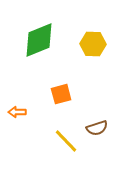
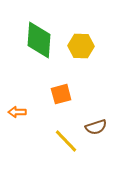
green diamond: rotated 63 degrees counterclockwise
yellow hexagon: moved 12 px left, 2 px down
brown semicircle: moved 1 px left, 1 px up
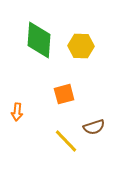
orange square: moved 3 px right
orange arrow: rotated 84 degrees counterclockwise
brown semicircle: moved 2 px left
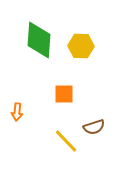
orange square: rotated 15 degrees clockwise
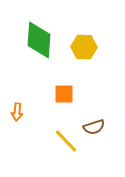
yellow hexagon: moved 3 px right, 1 px down
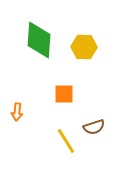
yellow line: rotated 12 degrees clockwise
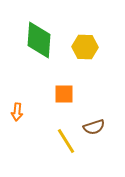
yellow hexagon: moved 1 px right
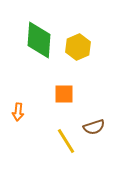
yellow hexagon: moved 7 px left; rotated 25 degrees counterclockwise
orange arrow: moved 1 px right
